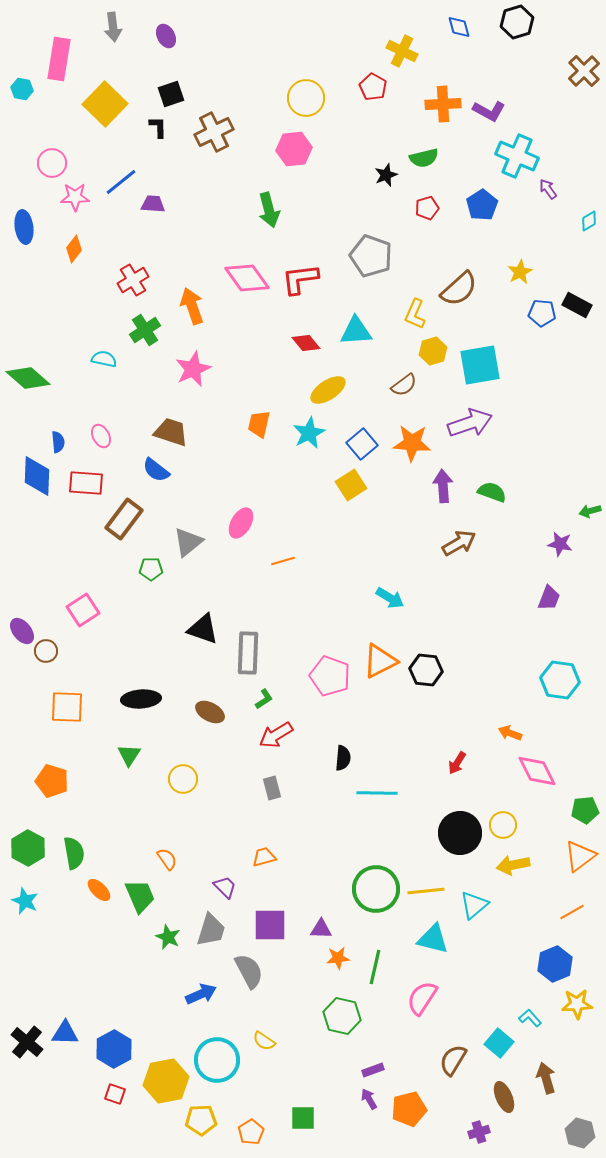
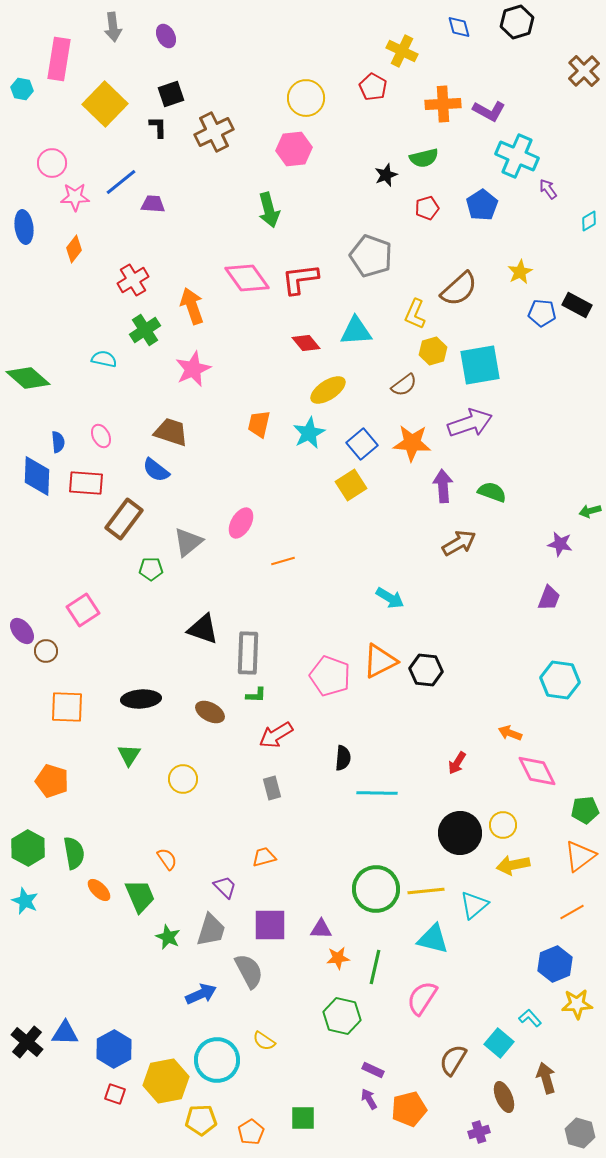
green L-shape at (264, 699): moved 8 px left, 4 px up; rotated 35 degrees clockwise
purple rectangle at (373, 1070): rotated 45 degrees clockwise
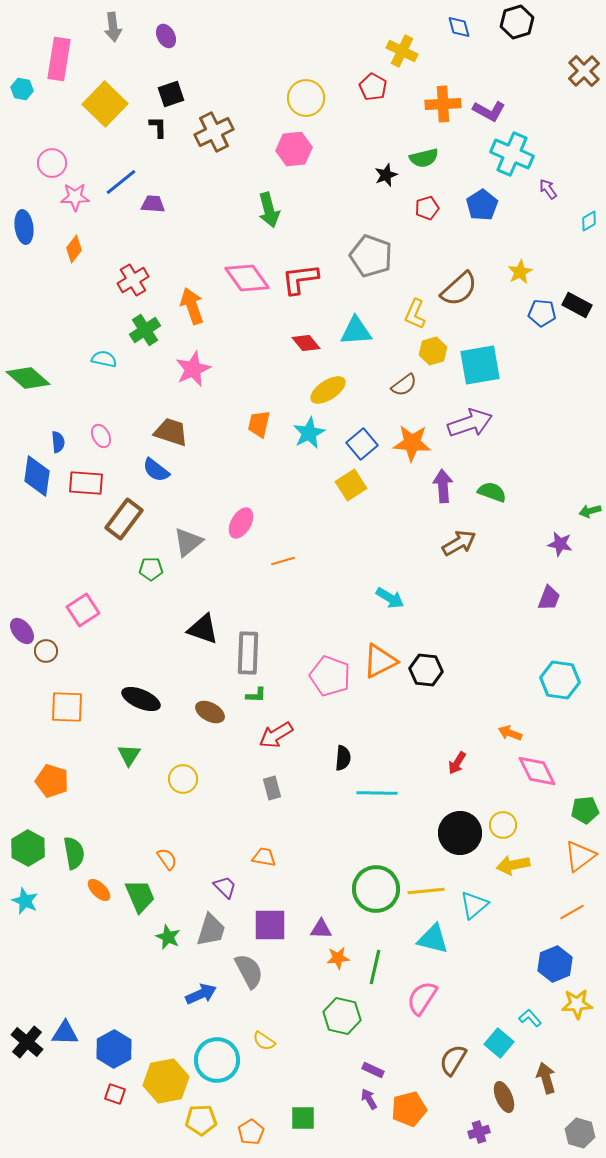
cyan cross at (517, 156): moved 5 px left, 2 px up
blue diamond at (37, 476): rotated 6 degrees clockwise
black ellipse at (141, 699): rotated 27 degrees clockwise
orange trapezoid at (264, 857): rotated 25 degrees clockwise
